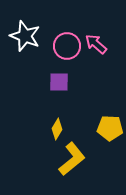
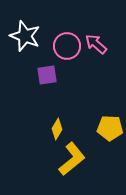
purple square: moved 12 px left, 7 px up; rotated 10 degrees counterclockwise
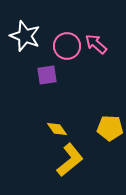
yellow diamond: rotated 65 degrees counterclockwise
yellow L-shape: moved 2 px left, 1 px down
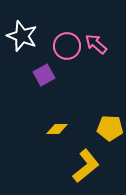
white star: moved 3 px left
purple square: moved 3 px left; rotated 20 degrees counterclockwise
yellow diamond: rotated 55 degrees counterclockwise
yellow L-shape: moved 16 px right, 6 px down
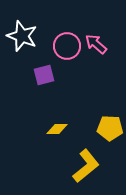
purple square: rotated 15 degrees clockwise
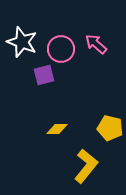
white star: moved 6 px down
pink circle: moved 6 px left, 3 px down
yellow pentagon: rotated 10 degrees clockwise
yellow L-shape: rotated 12 degrees counterclockwise
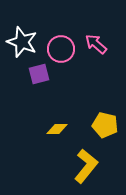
purple square: moved 5 px left, 1 px up
yellow pentagon: moved 5 px left, 3 px up
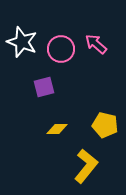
purple square: moved 5 px right, 13 px down
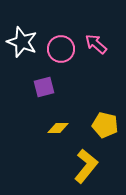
yellow diamond: moved 1 px right, 1 px up
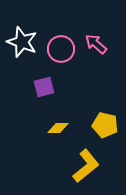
yellow L-shape: rotated 12 degrees clockwise
